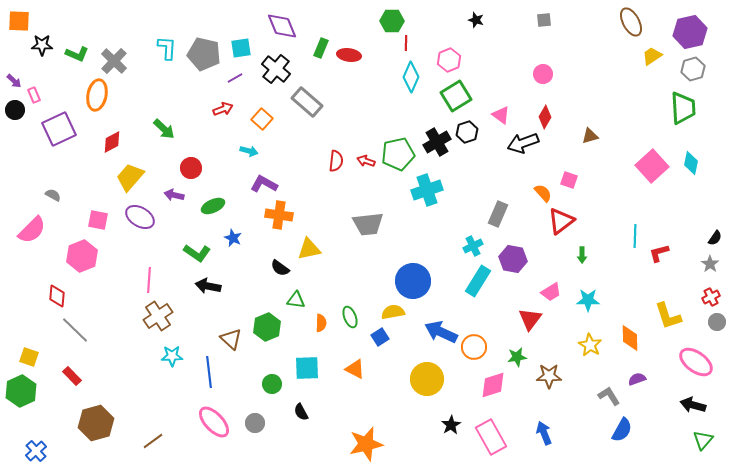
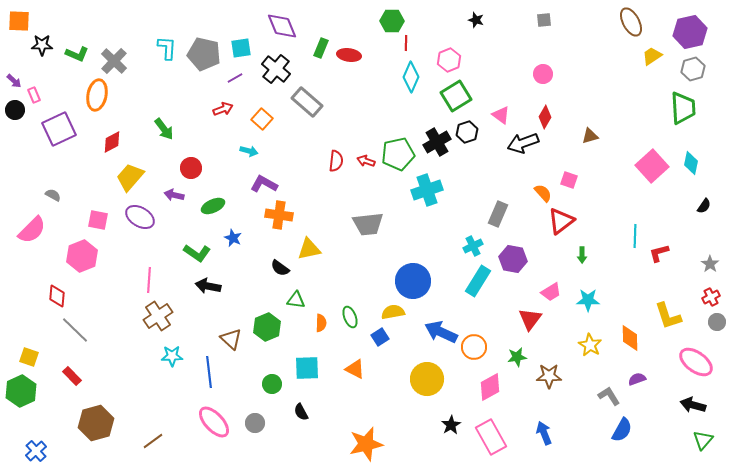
green arrow at (164, 129): rotated 10 degrees clockwise
black semicircle at (715, 238): moved 11 px left, 32 px up
pink diamond at (493, 385): moved 3 px left, 2 px down; rotated 12 degrees counterclockwise
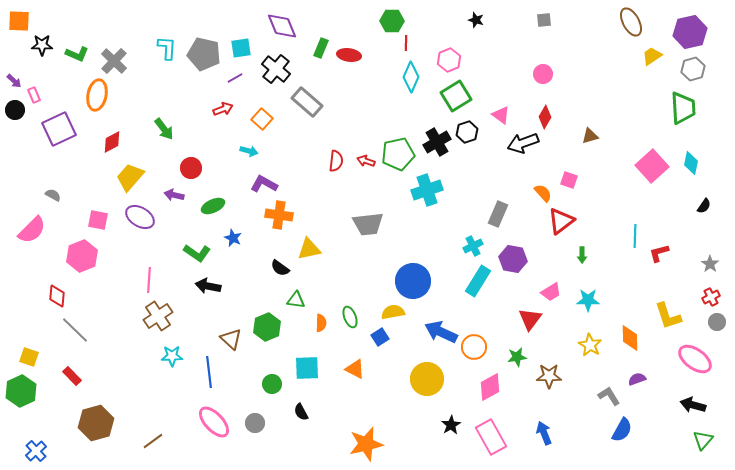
pink ellipse at (696, 362): moved 1 px left, 3 px up
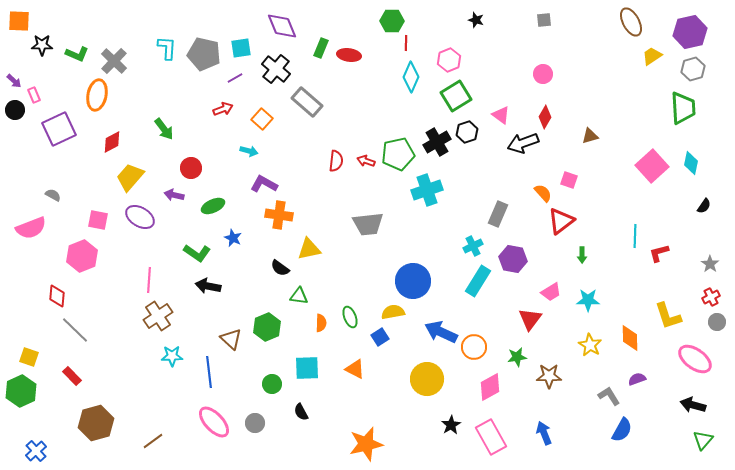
pink semicircle at (32, 230): moved 1 px left, 2 px up; rotated 24 degrees clockwise
green triangle at (296, 300): moved 3 px right, 4 px up
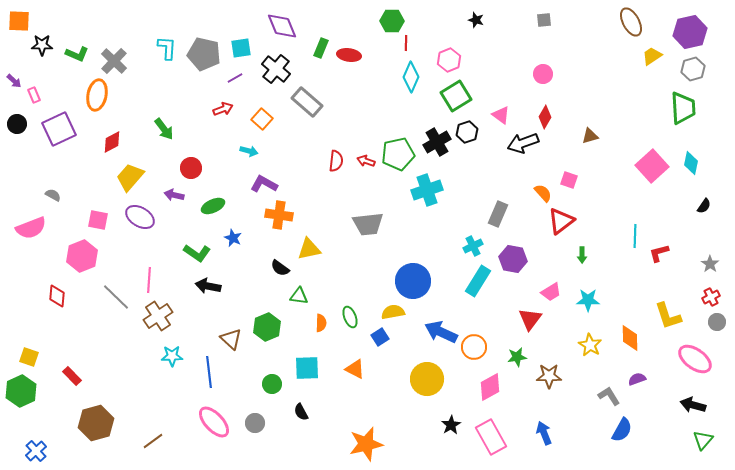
black circle at (15, 110): moved 2 px right, 14 px down
gray line at (75, 330): moved 41 px right, 33 px up
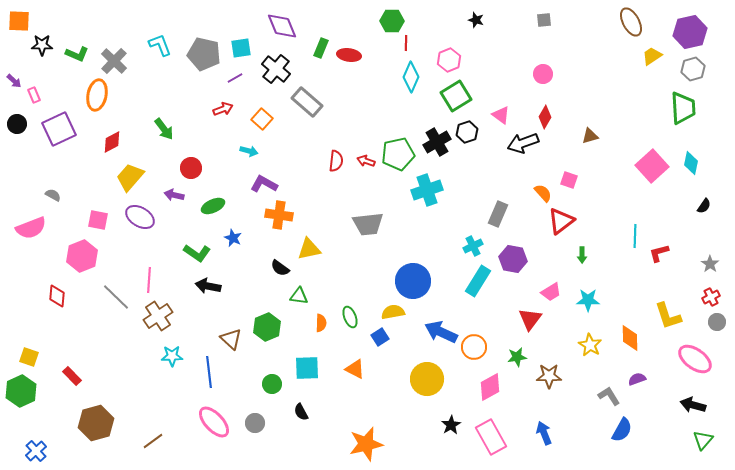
cyan L-shape at (167, 48): moved 7 px left, 3 px up; rotated 25 degrees counterclockwise
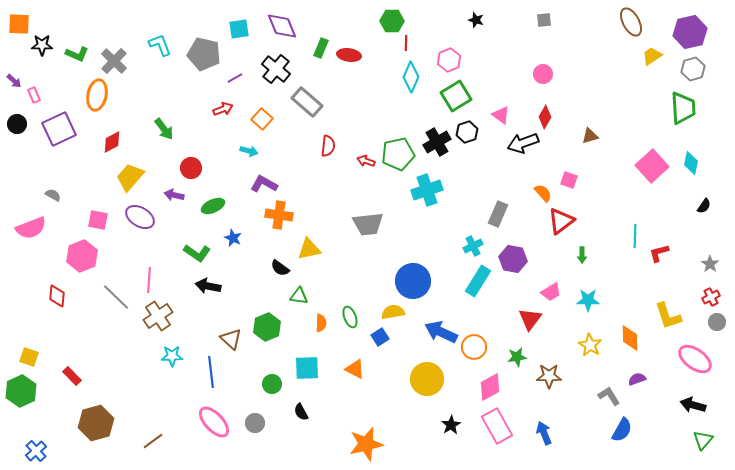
orange square at (19, 21): moved 3 px down
cyan square at (241, 48): moved 2 px left, 19 px up
red semicircle at (336, 161): moved 8 px left, 15 px up
blue line at (209, 372): moved 2 px right
pink rectangle at (491, 437): moved 6 px right, 11 px up
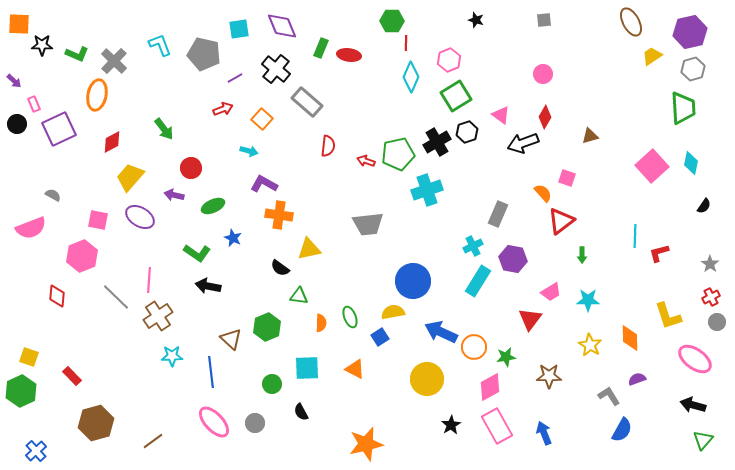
pink rectangle at (34, 95): moved 9 px down
pink square at (569, 180): moved 2 px left, 2 px up
green star at (517, 357): moved 11 px left
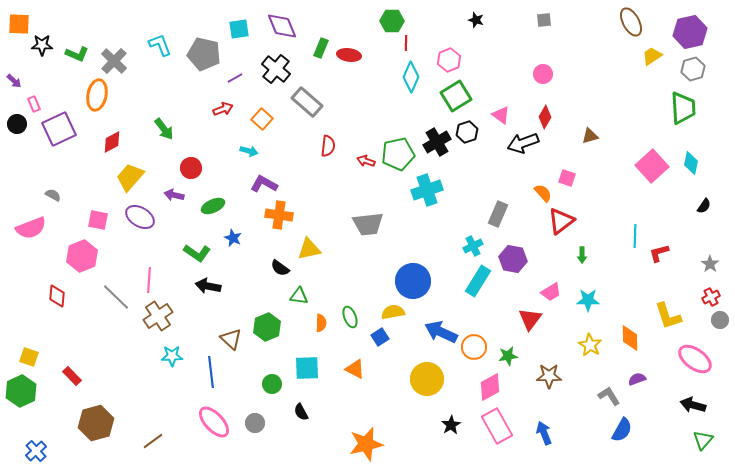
gray circle at (717, 322): moved 3 px right, 2 px up
green star at (506, 357): moved 2 px right, 1 px up
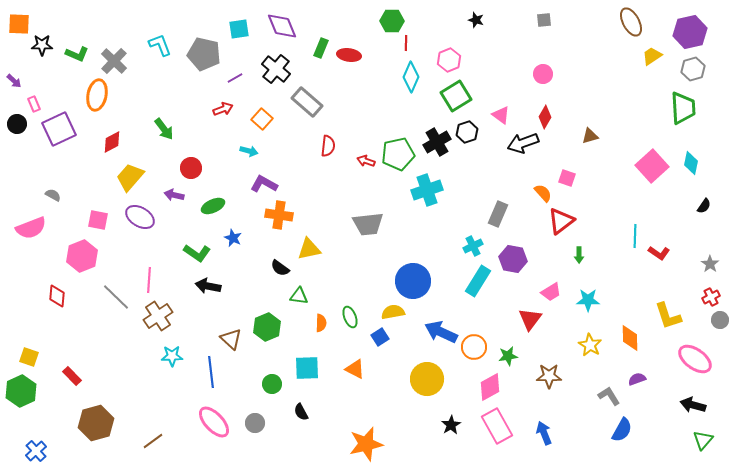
red L-shape at (659, 253): rotated 130 degrees counterclockwise
green arrow at (582, 255): moved 3 px left
